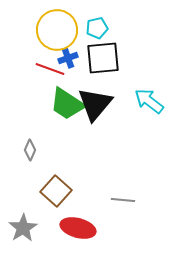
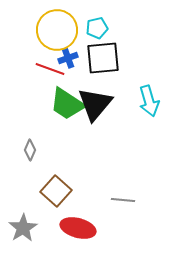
cyan arrow: rotated 144 degrees counterclockwise
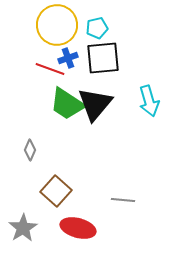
yellow circle: moved 5 px up
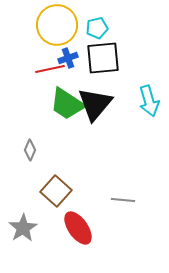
red line: rotated 32 degrees counterclockwise
red ellipse: rotated 40 degrees clockwise
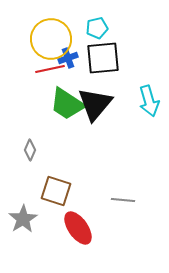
yellow circle: moved 6 px left, 14 px down
brown square: rotated 24 degrees counterclockwise
gray star: moved 9 px up
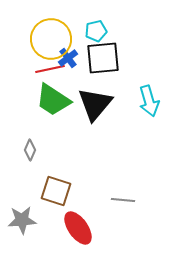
cyan pentagon: moved 1 px left, 3 px down
blue cross: rotated 18 degrees counterclockwise
green trapezoid: moved 14 px left, 4 px up
gray star: moved 1 px left, 1 px down; rotated 28 degrees clockwise
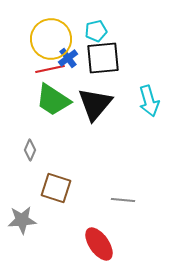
brown square: moved 3 px up
red ellipse: moved 21 px right, 16 px down
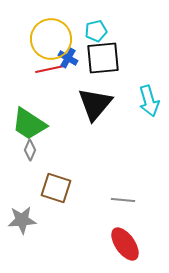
blue cross: rotated 24 degrees counterclockwise
green trapezoid: moved 24 px left, 24 px down
red ellipse: moved 26 px right
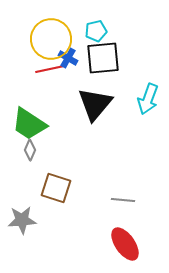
cyan arrow: moved 1 px left, 2 px up; rotated 36 degrees clockwise
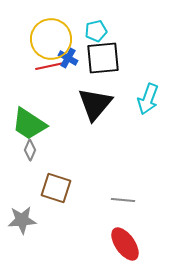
red line: moved 3 px up
